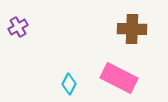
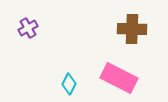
purple cross: moved 10 px right, 1 px down
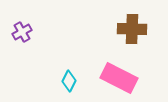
purple cross: moved 6 px left, 4 px down
cyan diamond: moved 3 px up
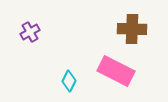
purple cross: moved 8 px right
pink rectangle: moved 3 px left, 7 px up
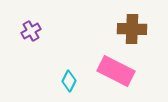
purple cross: moved 1 px right, 1 px up
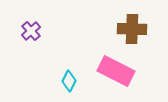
purple cross: rotated 12 degrees counterclockwise
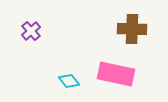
pink rectangle: moved 3 px down; rotated 15 degrees counterclockwise
cyan diamond: rotated 65 degrees counterclockwise
